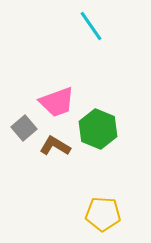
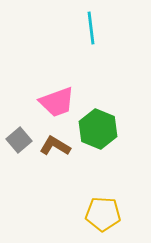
cyan line: moved 2 px down; rotated 28 degrees clockwise
gray square: moved 5 px left, 12 px down
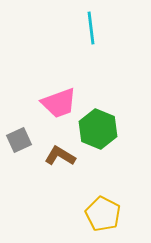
pink trapezoid: moved 2 px right, 1 px down
gray square: rotated 15 degrees clockwise
brown L-shape: moved 5 px right, 10 px down
yellow pentagon: rotated 24 degrees clockwise
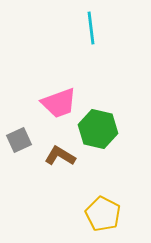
green hexagon: rotated 9 degrees counterclockwise
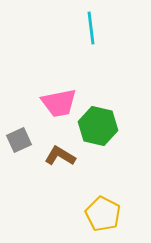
pink trapezoid: rotated 9 degrees clockwise
green hexagon: moved 3 px up
